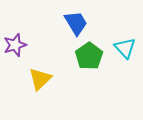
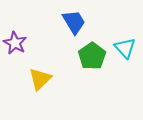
blue trapezoid: moved 2 px left, 1 px up
purple star: moved 2 px up; rotated 25 degrees counterclockwise
green pentagon: moved 3 px right
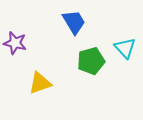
purple star: rotated 15 degrees counterclockwise
green pentagon: moved 1 px left, 5 px down; rotated 20 degrees clockwise
yellow triangle: moved 4 px down; rotated 25 degrees clockwise
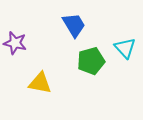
blue trapezoid: moved 3 px down
yellow triangle: rotated 30 degrees clockwise
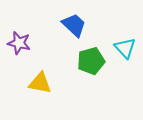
blue trapezoid: rotated 16 degrees counterclockwise
purple star: moved 4 px right
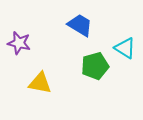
blue trapezoid: moved 6 px right; rotated 12 degrees counterclockwise
cyan triangle: rotated 15 degrees counterclockwise
green pentagon: moved 4 px right, 5 px down
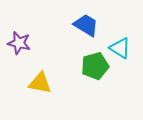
blue trapezoid: moved 6 px right
cyan triangle: moved 5 px left
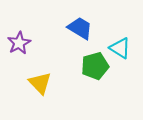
blue trapezoid: moved 6 px left, 3 px down
purple star: rotated 30 degrees clockwise
yellow triangle: rotated 35 degrees clockwise
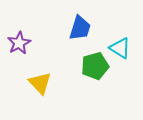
blue trapezoid: rotated 76 degrees clockwise
